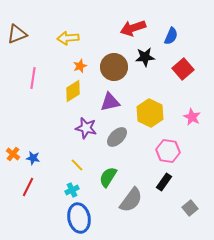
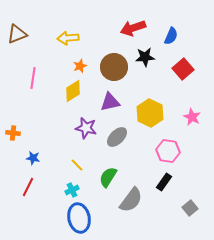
orange cross: moved 21 px up; rotated 32 degrees counterclockwise
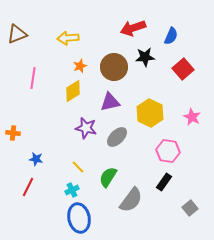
blue star: moved 3 px right, 1 px down
yellow line: moved 1 px right, 2 px down
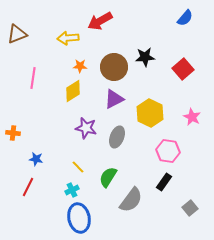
red arrow: moved 33 px left, 7 px up; rotated 10 degrees counterclockwise
blue semicircle: moved 14 px right, 18 px up; rotated 18 degrees clockwise
orange star: rotated 24 degrees clockwise
purple triangle: moved 4 px right, 3 px up; rotated 15 degrees counterclockwise
gray ellipse: rotated 25 degrees counterclockwise
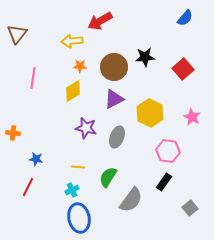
brown triangle: rotated 30 degrees counterclockwise
yellow arrow: moved 4 px right, 3 px down
yellow line: rotated 40 degrees counterclockwise
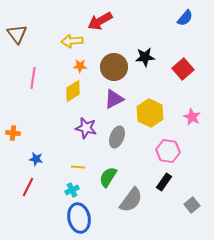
brown triangle: rotated 15 degrees counterclockwise
gray square: moved 2 px right, 3 px up
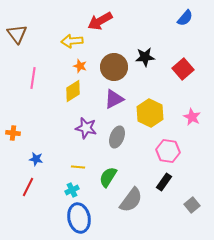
orange star: rotated 16 degrees clockwise
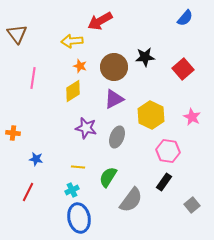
yellow hexagon: moved 1 px right, 2 px down
red line: moved 5 px down
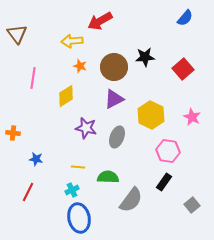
yellow diamond: moved 7 px left, 5 px down
green semicircle: rotated 60 degrees clockwise
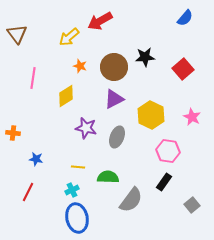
yellow arrow: moved 3 px left, 4 px up; rotated 35 degrees counterclockwise
blue ellipse: moved 2 px left
